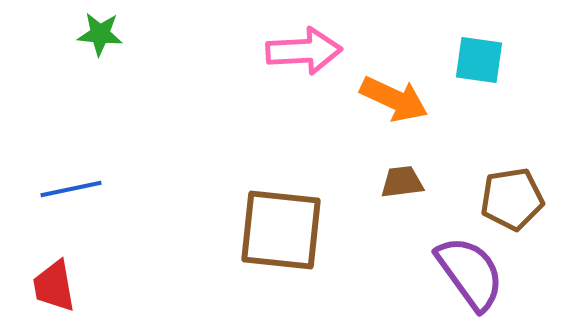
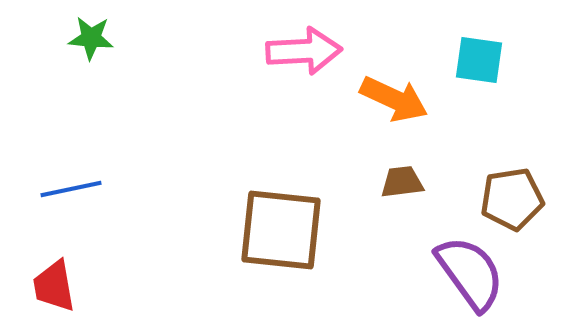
green star: moved 9 px left, 4 px down
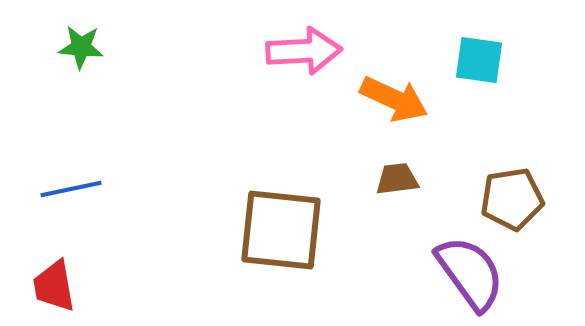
green star: moved 10 px left, 9 px down
brown trapezoid: moved 5 px left, 3 px up
